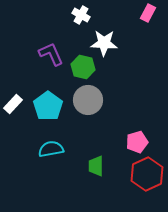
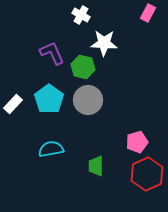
purple L-shape: moved 1 px right, 1 px up
cyan pentagon: moved 1 px right, 7 px up
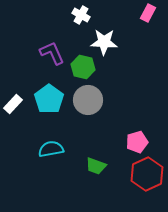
white star: moved 1 px up
green trapezoid: rotated 70 degrees counterclockwise
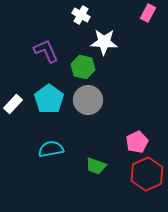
purple L-shape: moved 6 px left, 2 px up
pink pentagon: rotated 10 degrees counterclockwise
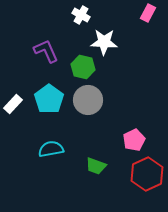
pink pentagon: moved 3 px left, 2 px up
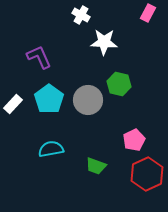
purple L-shape: moved 7 px left, 6 px down
green hexagon: moved 36 px right, 17 px down
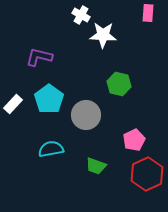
pink rectangle: rotated 24 degrees counterclockwise
white star: moved 1 px left, 7 px up
purple L-shape: rotated 52 degrees counterclockwise
gray circle: moved 2 px left, 15 px down
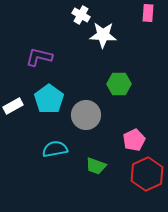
green hexagon: rotated 15 degrees counterclockwise
white rectangle: moved 2 px down; rotated 18 degrees clockwise
cyan semicircle: moved 4 px right
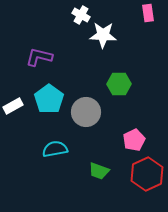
pink rectangle: rotated 12 degrees counterclockwise
gray circle: moved 3 px up
green trapezoid: moved 3 px right, 5 px down
